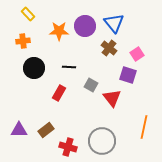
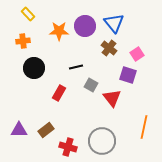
black line: moved 7 px right; rotated 16 degrees counterclockwise
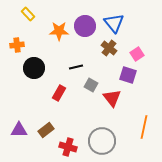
orange cross: moved 6 px left, 4 px down
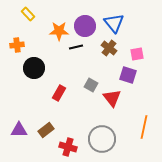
pink square: rotated 24 degrees clockwise
black line: moved 20 px up
gray circle: moved 2 px up
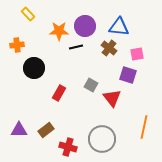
blue triangle: moved 5 px right, 4 px down; rotated 45 degrees counterclockwise
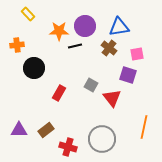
blue triangle: rotated 15 degrees counterclockwise
black line: moved 1 px left, 1 px up
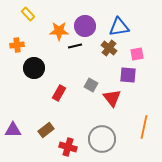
purple square: rotated 12 degrees counterclockwise
purple triangle: moved 6 px left
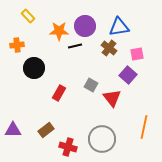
yellow rectangle: moved 2 px down
purple square: rotated 36 degrees clockwise
